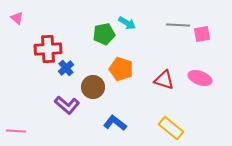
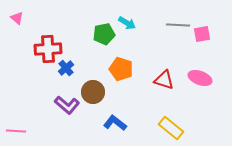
brown circle: moved 5 px down
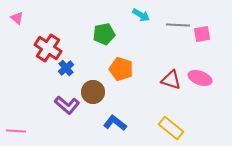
cyan arrow: moved 14 px right, 8 px up
red cross: moved 1 px up; rotated 36 degrees clockwise
red triangle: moved 7 px right
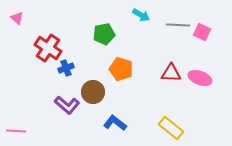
pink square: moved 2 px up; rotated 36 degrees clockwise
blue cross: rotated 21 degrees clockwise
red triangle: moved 7 px up; rotated 15 degrees counterclockwise
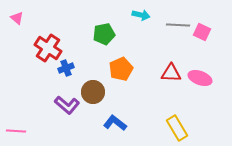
cyan arrow: rotated 18 degrees counterclockwise
orange pentagon: rotated 30 degrees clockwise
yellow rectangle: moved 6 px right; rotated 20 degrees clockwise
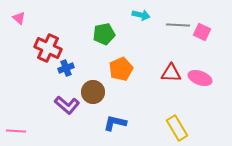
pink triangle: moved 2 px right
red cross: rotated 8 degrees counterclockwise
blue L-shape: rotated 25 degrees counterclockwise
